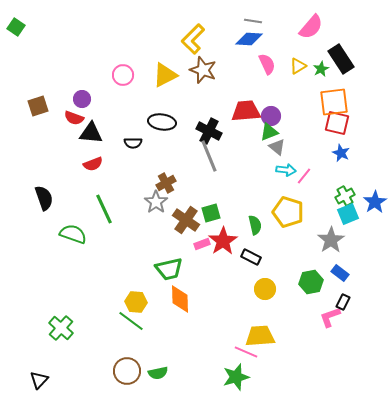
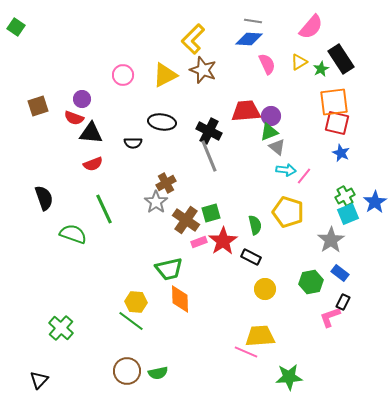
yellow triangle at (298, 66): moved 1 px right, 4 px up
pink rectangle at (202, 244): moved 3 px left, 2 px up
green star at (236, 377): moved 53 px right; rotated 12 degrees clockwise
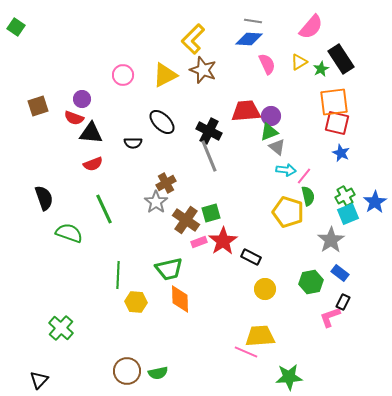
black ellipse at (162, 122): rotated 36 degrees clockwise
green semicircle at (255, 225): moved 53 px right, 29 px up
green semicircle at (73, 234): moved 4 px left, 1 px up
green line at (131, 321): moved 13 px left, 46 px up; rotated 56 degrees clockwise
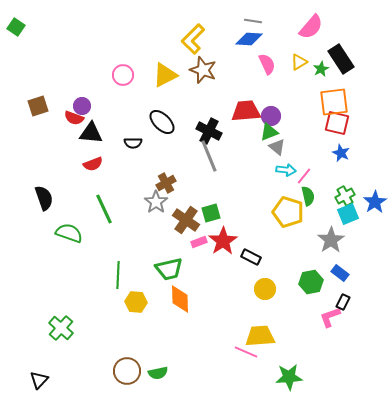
purple circle at (82, 99): moved 7 px down
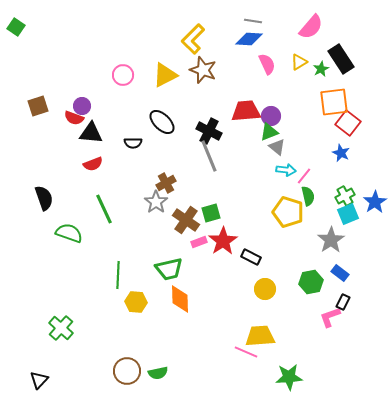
red square at (337, 123): moved 11 px right; rotated 25 degrees clockwise
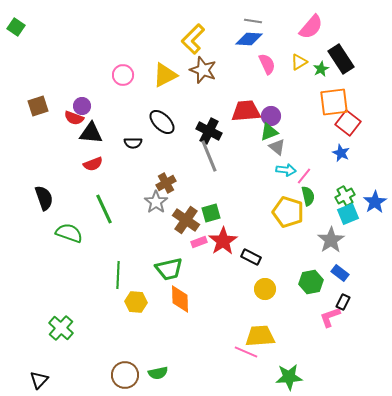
brown circle at (127, 371): moved 2 px left, 4 px down
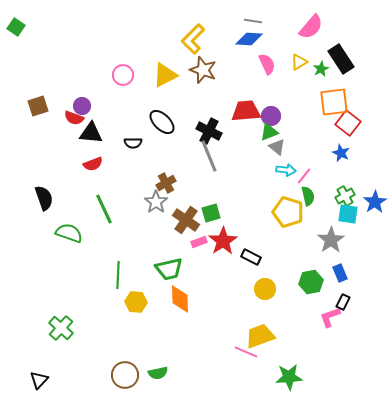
cyan square at (348, 214): rotated 30 degrees clockwise
blue rectangle at (340, 273): rotated 30 degrees clockwise
yellow trapezoid at (260, 336): rotated 16 degrees counterclockwise
